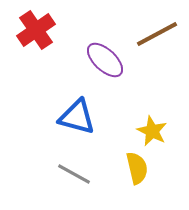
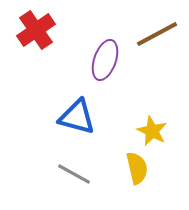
purple ellipse: rotated 66 degrees clockwise
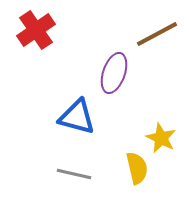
purple ellipse: moved 9 px right, 13 px down
yellow star: moved 9 px right, 7 px down
gray line: rotated 16 degrees counterclockwise
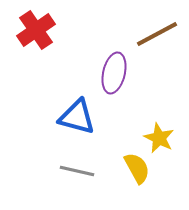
purple ellipse: rotated 6 degrees counterclockwise
yellow star: moved 2 px left
yellow semicircle: rotated 16 degrees counterclockwise
gray line: moved 3 px right, 3 px up
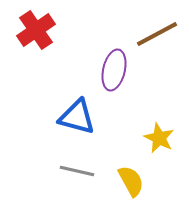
purple ellipse: moved 3 px up
yellow semicircle: moved 6 px left, 13 px down
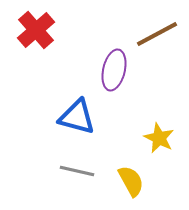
red cross: rotated 6 degrees counterclockwise
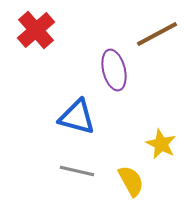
purple ellipse: rotated 27 degrees counterclockwise
yellow star: moved 2 px right, 6 px down
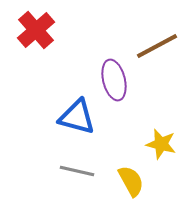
brown line: moved 12 px down
purple ellipse: moved 10 px down
yellow star: rotated 12 degrees counterclockwise
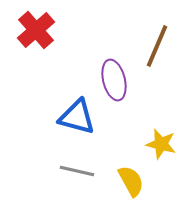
brown line: rotated 39 degrees counterclockwise
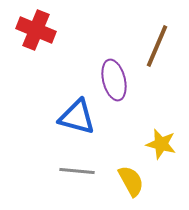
red cross: rotated 27 degrees counterclockwise
gray line: rotated 8 degrees counterclockwise
